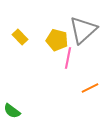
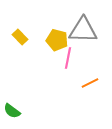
gray triangle: rotated 44 degrees clockwise
orange line: moved 5 px up
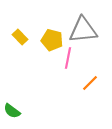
gray triangle: rotated 8 degrees counterclockwise
yellow pentagon: moved 5 px left
orange line: rotated 18 degrees counterclockwise
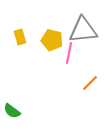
yellow rectangle: rotated 28 degrees clockwise
pink line: moved 1 px right, 5 px up
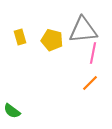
pink line: moved 24 px right
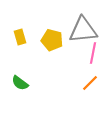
green semicircle: moved 8 px right, 28 px up
